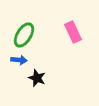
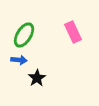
black star: rotated 18 degrees clockwise
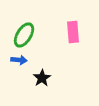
pink rectangle: rotated 20 degrees clockwise
black star: moved 5 px right
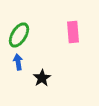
green ellipse: moved 5 px left
blue arrow: moved 1 px left, 2 px down; rotated 105 degrees counterclockwise
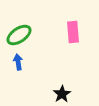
green ellipse: rotated 25 degrees clockwise
black star: moved 20 px right, 16 px down
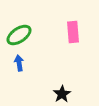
blue arrow: moved 1 px right, 1 px down
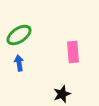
pink rectangle: moved 20 px down
black star: rotated 12 degrees clockwise
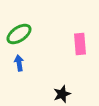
green ellipse: moved 1 px up
pink rectangle: moved 7 px right, 8 px up
